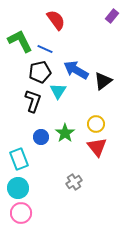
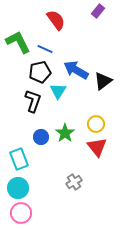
purple rectangle: moved 14 px left, 5 px up
green L-shape: moved 2 px left, 1 px down
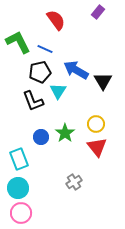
purple rectangle: moved 1 px down
black triangle: rotated 24 degrees counterclockwise
black L-shape: rotated 140 degrees clockwise
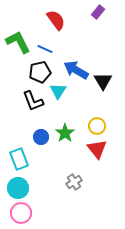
yellow circle: moved 1 px right, 2 px down
red triangle: moved 2 px down
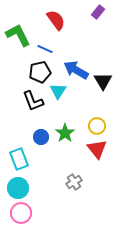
green L-shape: moved 7 px up
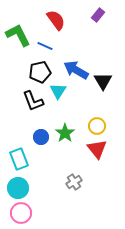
purple rectangle: moved 3 px down
blue line: moved 3 px up
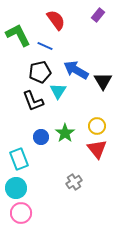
cyan circle: moved 2 px left
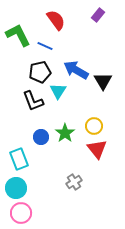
yellow circle: moved 3 px left
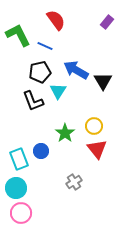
purple rectangle: moved 9 px right, 7 px down
blue circle: moved 14 px down
